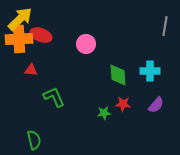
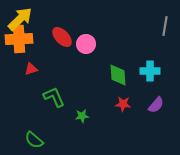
red ellipse: moved 21 px right, 2 px down; rotated 25 degrees clockwise
red triangle: moved 1 px up; rotated 24 degrees counterclockwise
green star: moved 22 px left, 3 px down
green semicircle: rotated 144 degrees clockwise
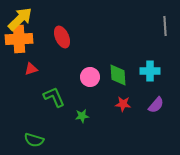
gray line: rotated 12 degrees counterclockwise
red ellipse: rotated 20 degrees clockwise
pink circle: moved 4 px right, 33 px down
green semicircle: rotated 24 degrees counterclockwise
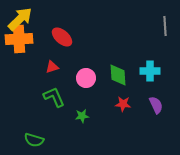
red ellipse: rotated 25 degrees counterclockwise
red triangle: moved 21 px right, 2 px up
pink circle: moved 4 px left, 1 px down
purple semicircle: rotated 66 degrees counterclockwise
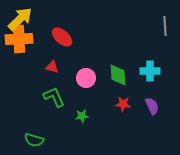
red triangle: rotated 32 degrees clockwise
purple semicircle: moved 4 px left, 1 px down
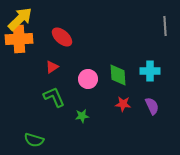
red triangle: rotated 48 degrees counterclockwise
pink circle: moved 2 px right, 1 px down
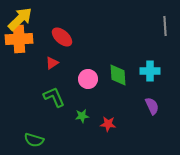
red triangle: moved 4 px up
red star: moved 15 px left, 20 px down
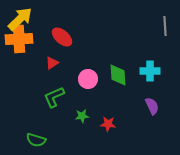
green L-shape: rotated 90 degrees counterclockwise
green semicircle: moved 2 px right
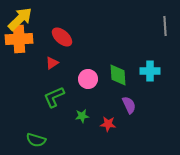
purple semicircle: moved 23 px left, 1 px up
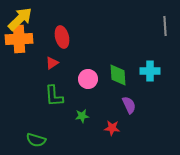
red ellipse: rotated 35 degrees clockwise
green L-shape: moved 1 px up; rotated 70 degrees counterclockwise
red star: moved 4 px right, 4 px down
